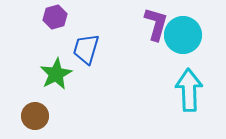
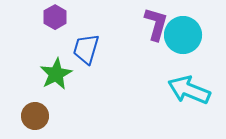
purple hexagon: rotated 15 degrees counterclockwise
cyan arrow: rotated 66 degrees counterclockwise
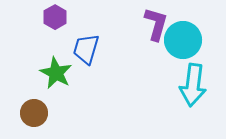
cyan circle: moved 5 px down
green star: moved 1 px up; rotated 16 degrees counterclockwise
cyan arrow: moved 4 px right, 5 px up; rotated 105 degrees counterclockwise
brown circle: moved 1 px left, 3 px up
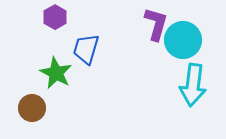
brown circle: moved 2 px left, 5 px up
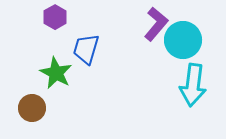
purple L-shape: rotated 24 degrees clockwise
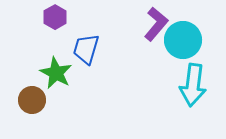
brown circle: moved 8 px up
